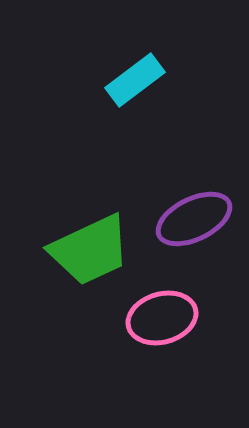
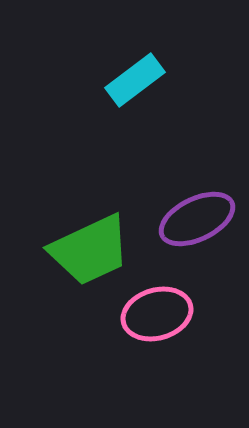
purple ellipse: moved 3 px right
pink ellipse: moved 5 px left, 4 px up
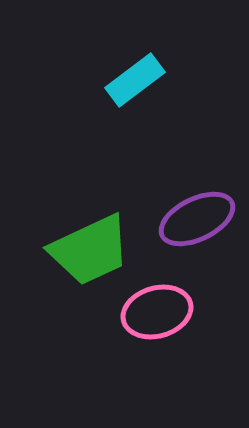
pink ellipse: moved 2 px up
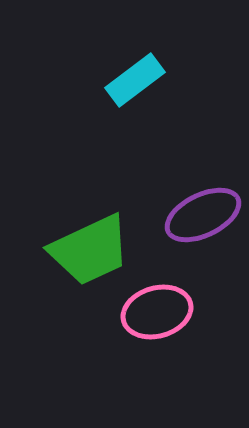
purple ellipse: moved 6 px right, 4 px up
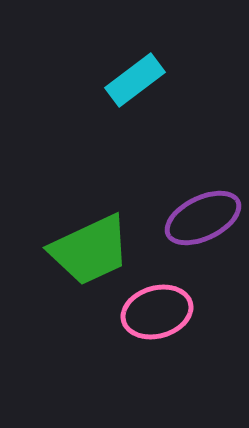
purple ellipse: moved 3 px down
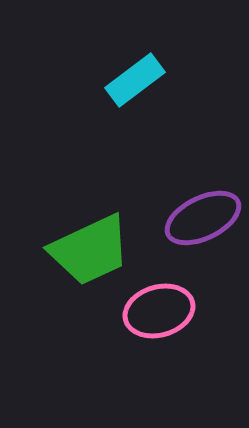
pink ellipse: moved 2 px right, 1 px up
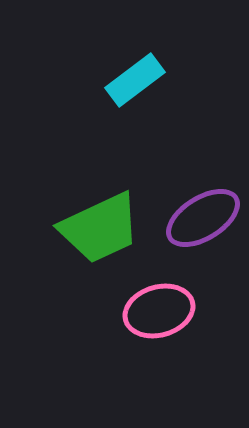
purple ellipse: rotated 6 degrees counterclockwise
green trapezoid: moved 10 px right, 22 px up
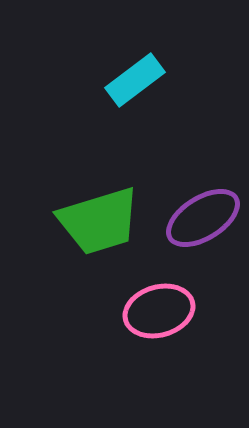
green trapezoid: moved 1 px left, 7 px up; rotated 8 degrees clockwise
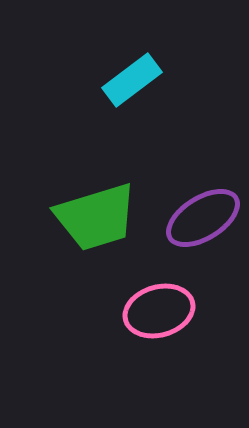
cyan rectangle: moved 3 px left
green trapezoid: moved 3 px left, 4 px up
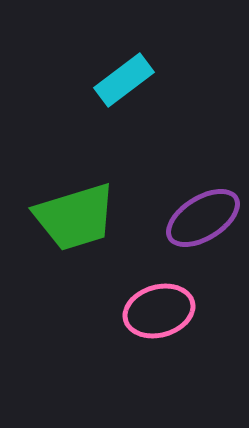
cyan rectangle: moved 8 px left
green trapezoid: moved 21 px left
